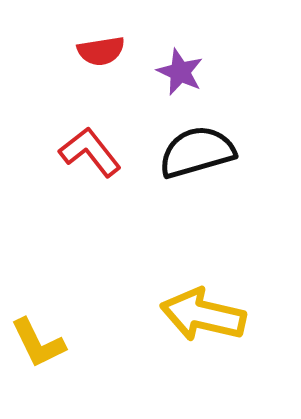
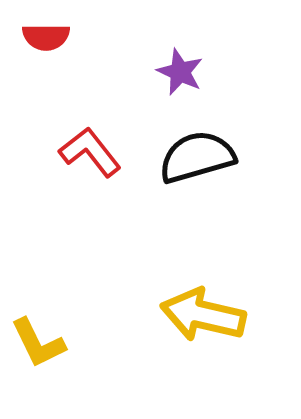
red semicircle: moved 55 px left, 14 px up; rotated 9 degrees clockwise
black semicircle: moved 5 px down
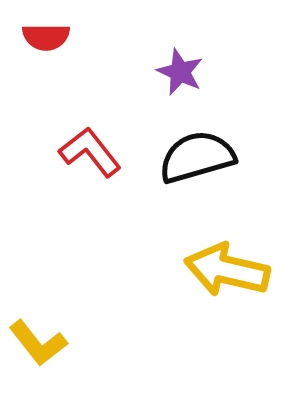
yellow arrow: moved 24 px right, 45 px up
yellow L-shape: rotated 12 degrees counterclockwise
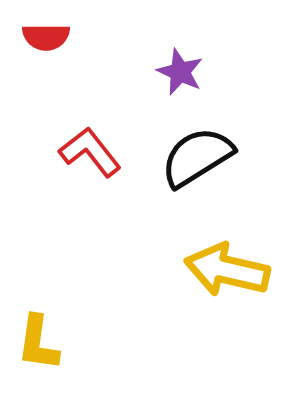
black semicircle: rotated 16 degrees counterclockwise
yellow L-shape: rotated 46 degrees clockwise
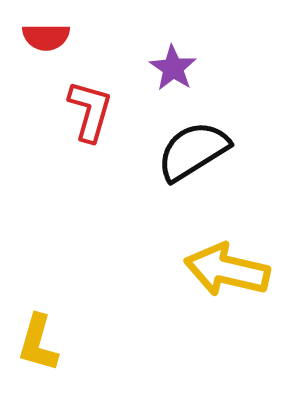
purple star: moved 7 px left, 4 px up; rotated 9 degrees clockwise
red L-shape: moved 41 px up; rotated 54 degrees clockwise
black semicircle: moved 4 px left, 6 px up
yellow L-shape: rotated 8 degrees clockwise
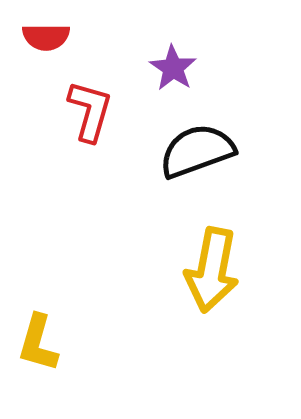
black semicircle: moved 4 px right; rotated 12 degrees clockwise
yellow arrow: moved 15 px left; rotated 92 degrees counterclockwise
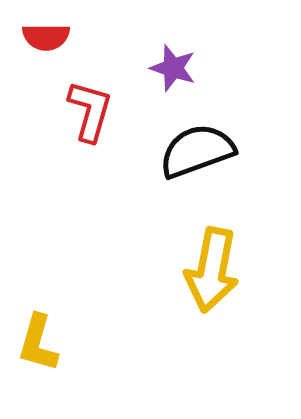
purple star: rotated 15 degrees counterclockwise
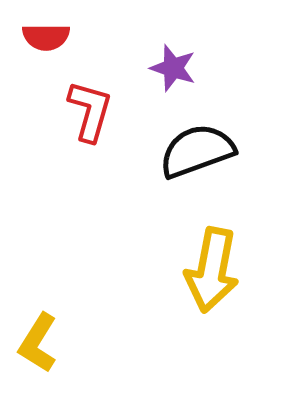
yellow L-shape: rotated 16 degrees clockwise
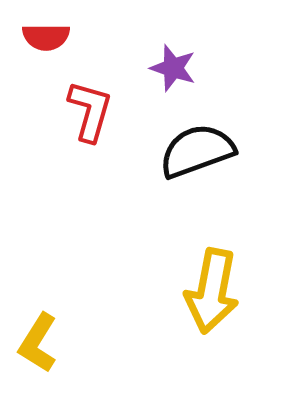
yellow arrow: moved 21 px down
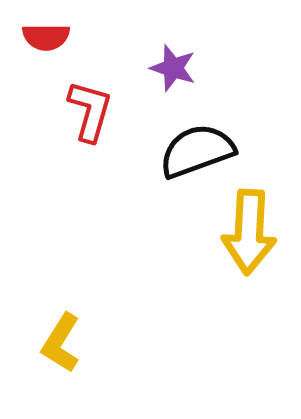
yellow arrow: moved 37 px right, 59 px up; rotated 8 degrees counterclockwise
yellow L-shape: moved 23 px right
